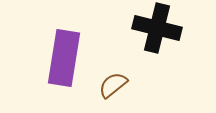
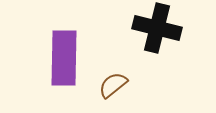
purple rectangle: rotated 8 degrees counterclockwise
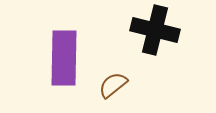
black cross: moved 2 px left, 2 px down
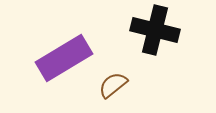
purple rectangle: rotated 58 degrees clockwise
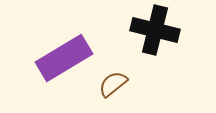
brown semicircle: moved 1 px up
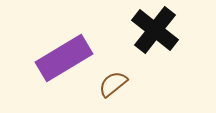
black cross: rotated 24 degrees clockwise
